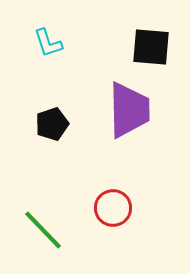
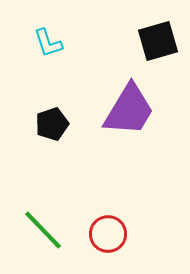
black square: moved 7 px right, 6 px up; rotated 21 degrees counterclockwise
purple trapezoid: rotated 32 degrees clockwise
red circle: moved 5 px left, 26 px down
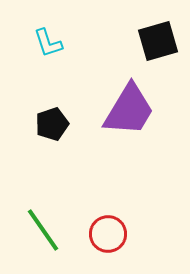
green line: rotated 9 degrees clockwise
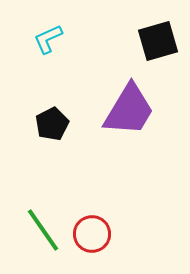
cyan L-shape: moved 4 px up; rotated 84 degrees clockwise
black pentagon: rotated 8 degrees counterclockwise
red circle: moved 16 px left
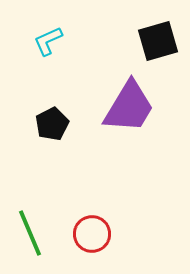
cyan L-shape: moved 2 px down
purple trapezoid: moved 3 px up
green line: moved 13 px left, 3 px down; rotated 12 degrees clockwise
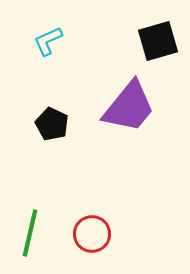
purple trapezoid: rotated 8 degrees clockwise
black pentagon: rotated 20 degrees counterclockwise
green line: rotated 36 degrees clockwise
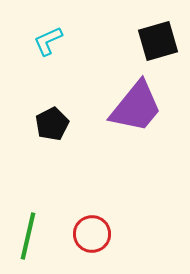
purple trapezoid: moved 7 px right
black pentagon: rotated 20 degrees clockwise
green line: moved 2 px left, 3 px down
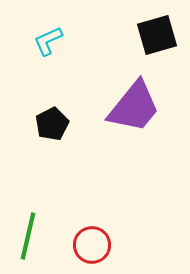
black square: moved 1 px left, 6 px up
purple trapezoid: moved 2 px left
red circle: moved 11 px down
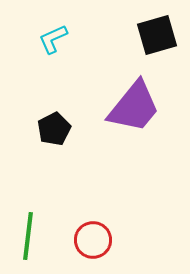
cyan L-shape: moved 5 px right, 2 px up
black pentagon: moved 2 px right, 5 px down
green line: rotated 6 degrees counterclockwise
red circle: moved 1 px right, 5 px up
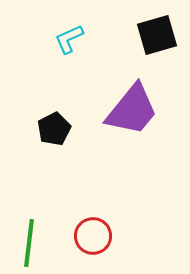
cyan L-shape: moved 16 px right
purple trapezoid: moved 2 px left, 3 px down
green line: moved 1 px right, 7 px down
red circle: moved 4 px up
